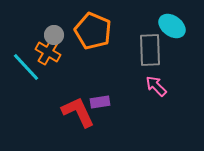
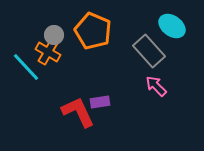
gray rectangle: moved 1 px left, 1 px down; rotated 40 degrees counterclockwise
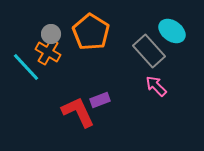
cyan ellipse: moved 5 px down
orange pentagon: moved 2 px left, 1 px down; rotated 9 degrees clockwise
gray circle: moved 3 px left, 1 px up
purple rectangle: moved 2 px up; rotated 12 degrees counterclockwise
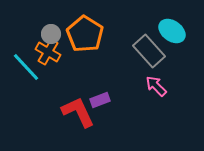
orange pentagon: moved 6 px left, 2 px down
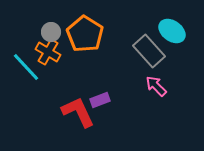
gray circle: moved 2 px up
